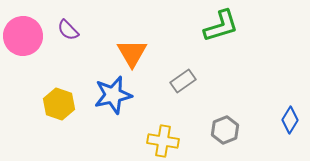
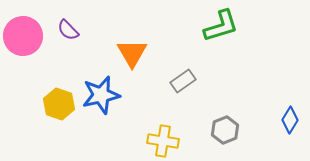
blue star: moved 12 px left
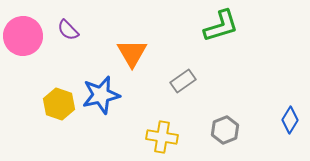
yellow cross: moved 1 px left, 4 px up
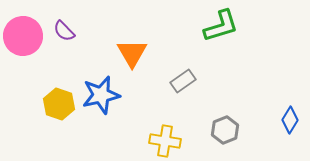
purple semicircle: moved 4 px left, 1 px down
yellow cross: moved 3 px right, 4 px down
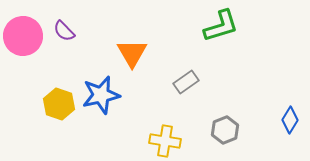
gray rectangle: moved 3 px right, 1 px down
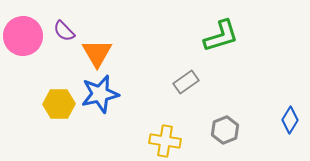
green L-shape: moved 10 px down
orange triangle: moved 35 px left
blue star: moved 1 px left, 1 px up
yellow hexagon: rotated 20 degrees counterclockwise
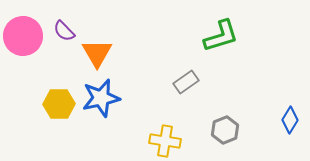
blue star: moved 1 px right, 4 px down
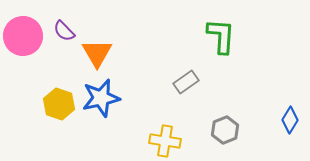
green L-shape: rotated 69 degrees counterclockwise
yellow hexagon: rotated 20 degrees clockwise
